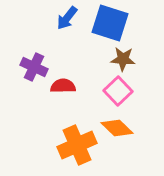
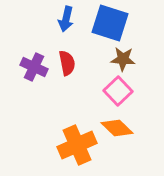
blue arrow: moved 1 px left, 1 px down; rotated 25 degrees counterclockwise
red semicircle: moved 4 px right, 23 px up; rotated 80 degrees clockwise
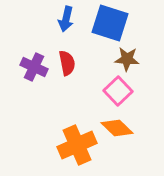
brown star: moved 4 px right
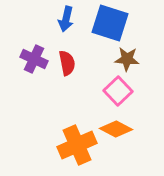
purple cross: moved 8 px up
orange diamond: moved 1 px left, 1 px down; rotated 16 degrees counterclockwise
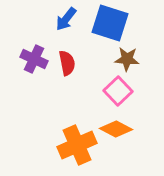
blue arrow: rotated 25 degrees clockwise
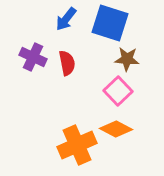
purple cross: moved 1 px left, 2 px up
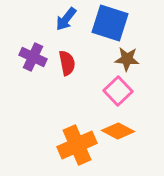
orange diamond: moved 2 px right, 2 px down
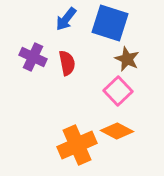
brown star: rotated 20 degrees clockwise
orange diamond: moved 1 px left
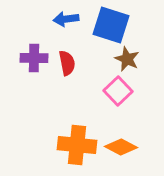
blue arrow: rotated 45 degrees clockwise
blue square: moved 1 px right, 2 px down
purple cross: moved 1 px right, 1 px down; rotated 24 degrees counterclockwise
orange diamond: moved 4 px right, 16 px down
orange cross: rotated 30 degrees clockwise
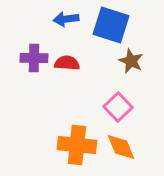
brown star: moved 4 px right, 2 px down
red semicircle: rotated 75 degrees counterclockwise
pink square: moved 16 px down
orange diamond: rotated 40 degrees clockwise
